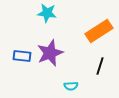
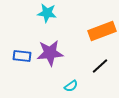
orange rectangle: moved 3 px right; rotated 12 degrees clockwise
purple star: rotated 16 degrees clockwise
black line: rotated 30 degrees clockwise
cyan semicircle: rotated 32 degrees counterclockwise
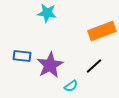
purple star: moved 12 px down; rotated 24 degrees counterclockwise
black line: moved 6 px left
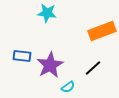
black line: moved 1 px left, 2 px down
cyan semicircle: moved 3 px left, 1 px down
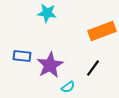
black line: rotated 12 degrees counterclockwise
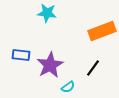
blue rectangle: moved 1 px left, 1 px up
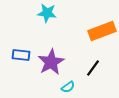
purple star: moved 1 px right, 3 px up
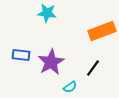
cyan semicircle: moved 2 px right
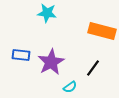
orange rectangle: rotated 36 degrees clockwise
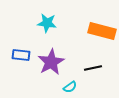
cyan star: moved 10 px down
black line: rotated 42 degrees clockwise
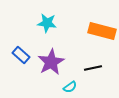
blue rectangle: rotated 36 degrees clockwise
